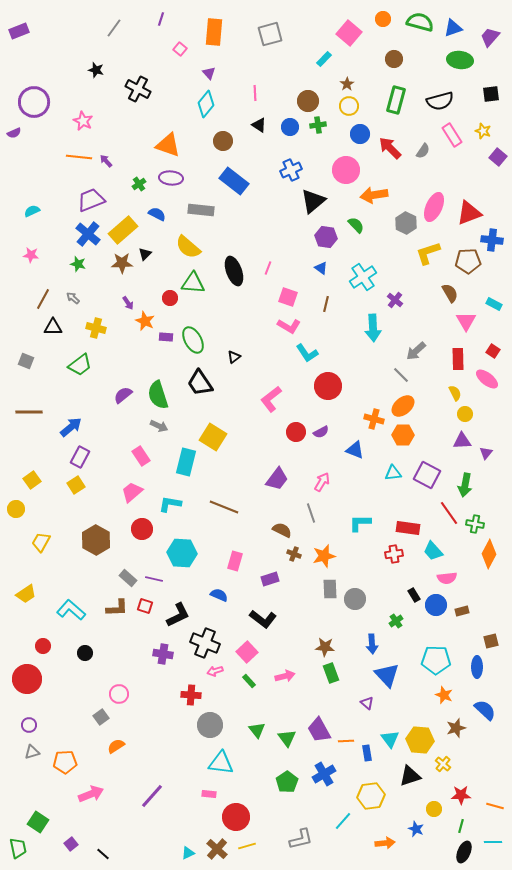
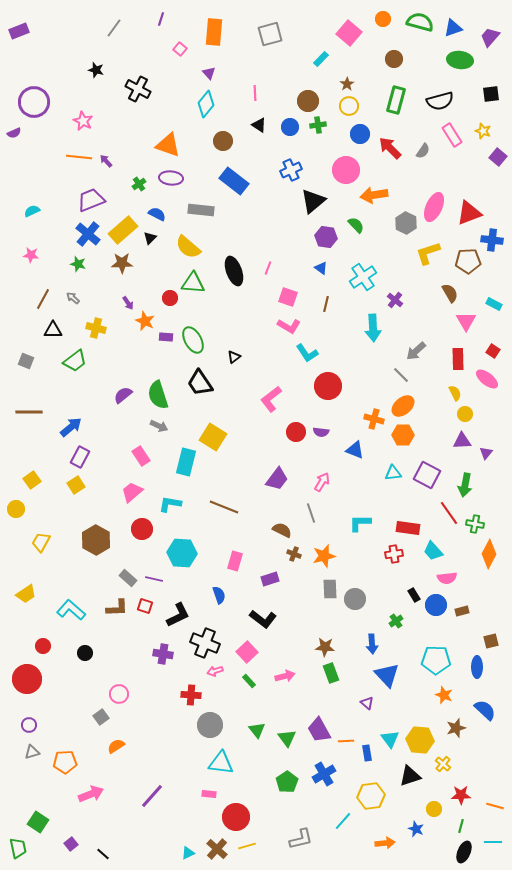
cyan rectangle at (324, 59): moved 3 px left
black triangle at (145, 254): moved 5 px right, 16 px up
black triangle at (53, 327): moved 3 px down
green trapezoid at (80, 365): moved 5 px left, 4 px up
purple semicircle at (321, 432): rotated 35 degrees clockwise
blue semicircle at (219, 595): rotated 48 degrees clockwise
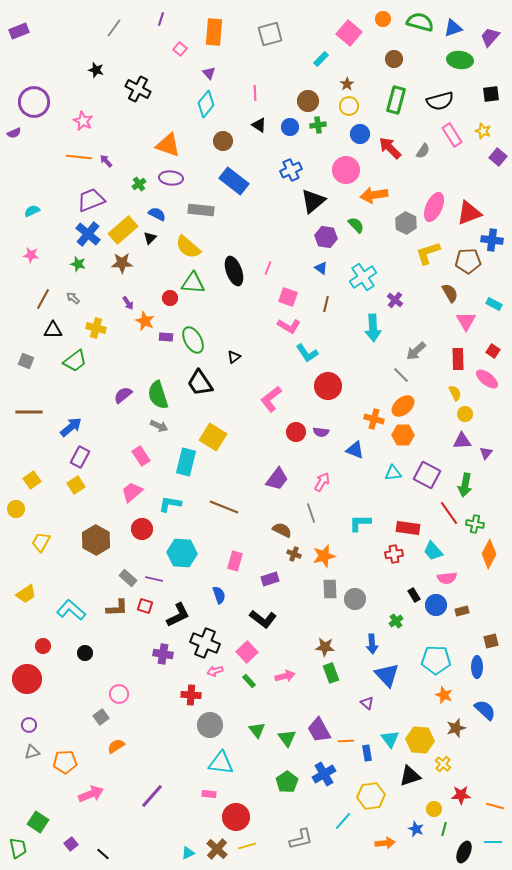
green line at (461, 826): moved 17 px left, 3 px down
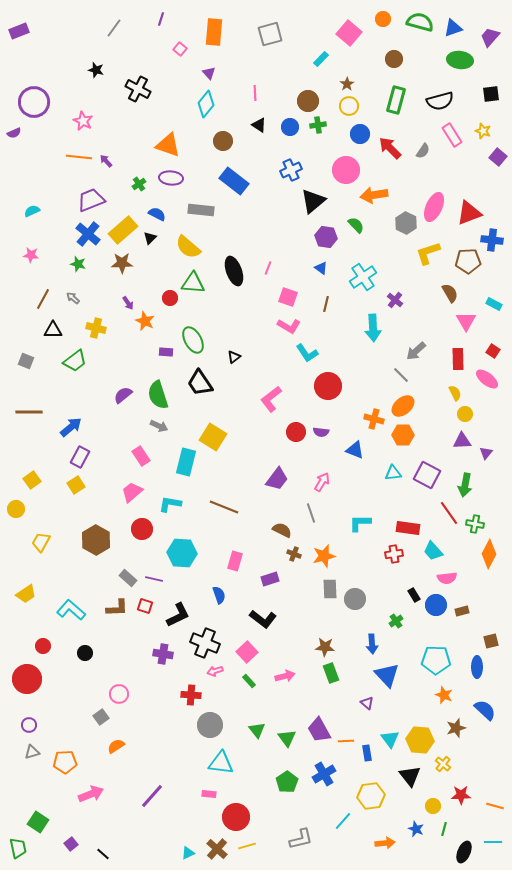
purple rectangle at (166, 337): moved 15 px down
black triangle at (410, 776): rotated 50 degrees counterclockwise
yellow circle at (434, 809): moved 1 px left, 3 px up
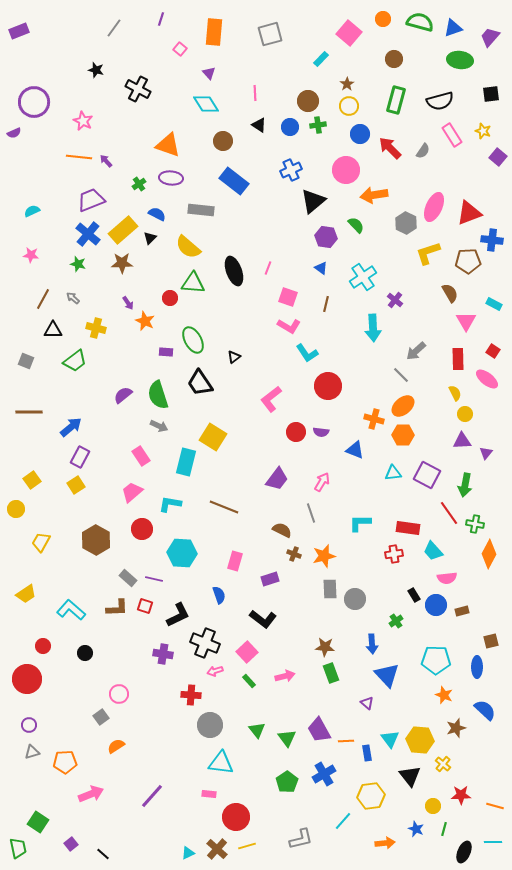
cyan diamond at (206, 104): rotated 72 degrees counterclockwise
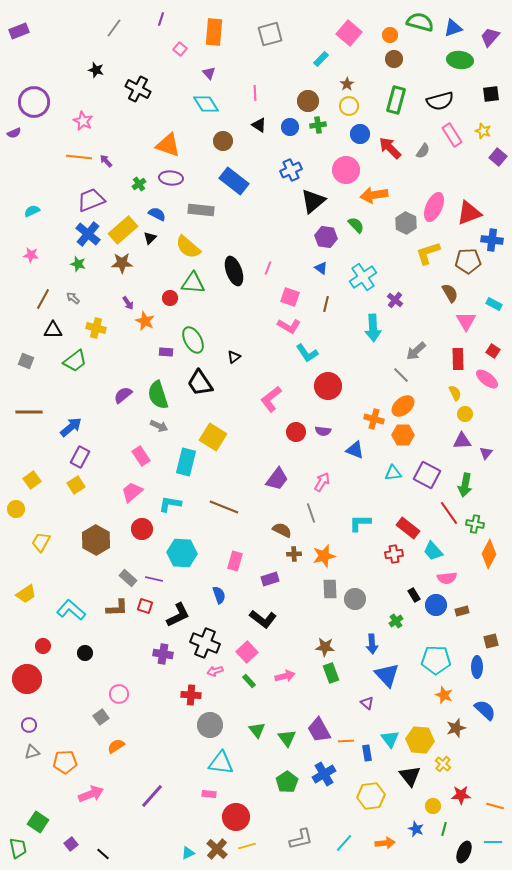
orange circle at (383, 19): moved 7 px right, 16 px down
pink square at (288, 297): moved 2 px right
purple semicircle at (321, 432): moved 2 px right, 1 px up
red rectangle at (408, 528): rotated 30 degrees clockwise
brown cross at (294, 554): rotated 24 degrees counterclockwise
cyan line at (343, 821): moved 1 px right, 22 px down
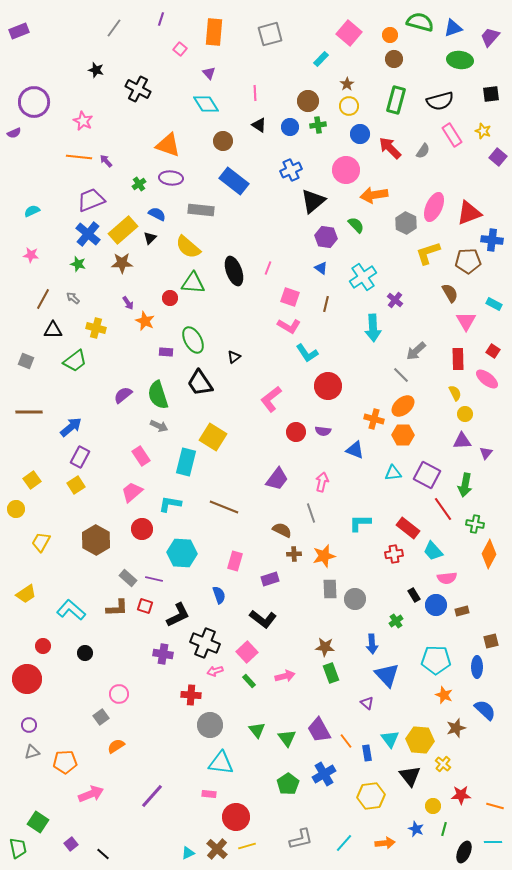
pink arrow at (322, 482): rotated 18 degrees counterclockwise
red line at (449, 513): moved 6 px left, 4 px up
orange line at (346, 741): rotated 56 degrees clockwise
green pentagon at (287, 782): moved 1 px right, 2 px down
